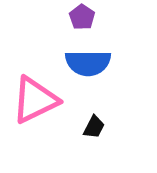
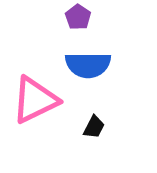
purple pentagon: moved 4 px left
blue semicircle: moved 2 px down
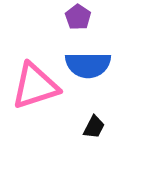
pink triangle: moved 14 px up; rotated 8 degrees clockwise
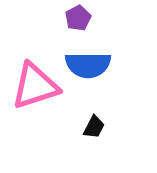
purple pentagon: moved 1 px down; rotated 10 degrees clockwise
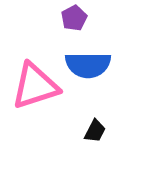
purple pentagon: moved 4 px left
black trapezoid: moved 1 px right, 4 px down
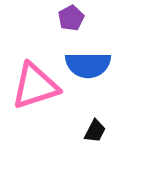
purple pentagon: moved 3 px left
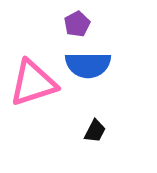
purple pentagon: moved 6 px right, 6 px down
pink triangle: moved 2 px left, 3 px up
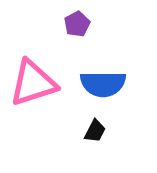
blue semicircle: moved 15 px right, 19 px down
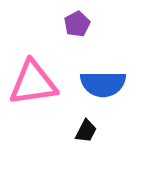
pink triangle: rotated 10 degrees clockwise
black trapezoid: moved 9 px left
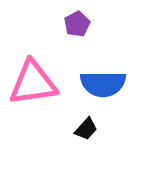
black trapezoid: moved 2 px up; rotated 15 degrees clockwise
